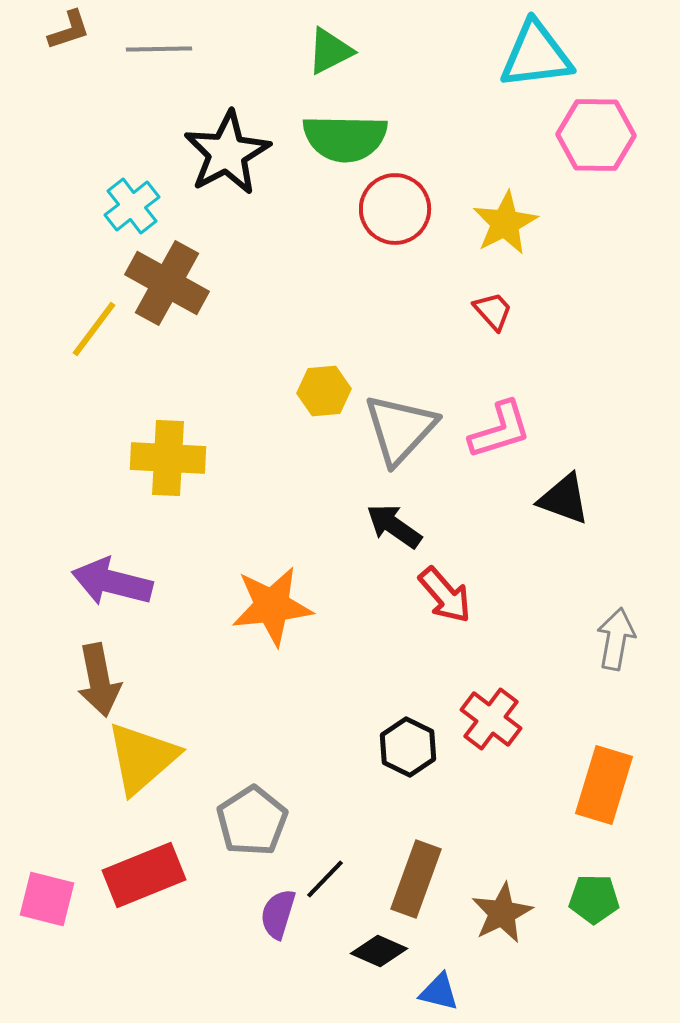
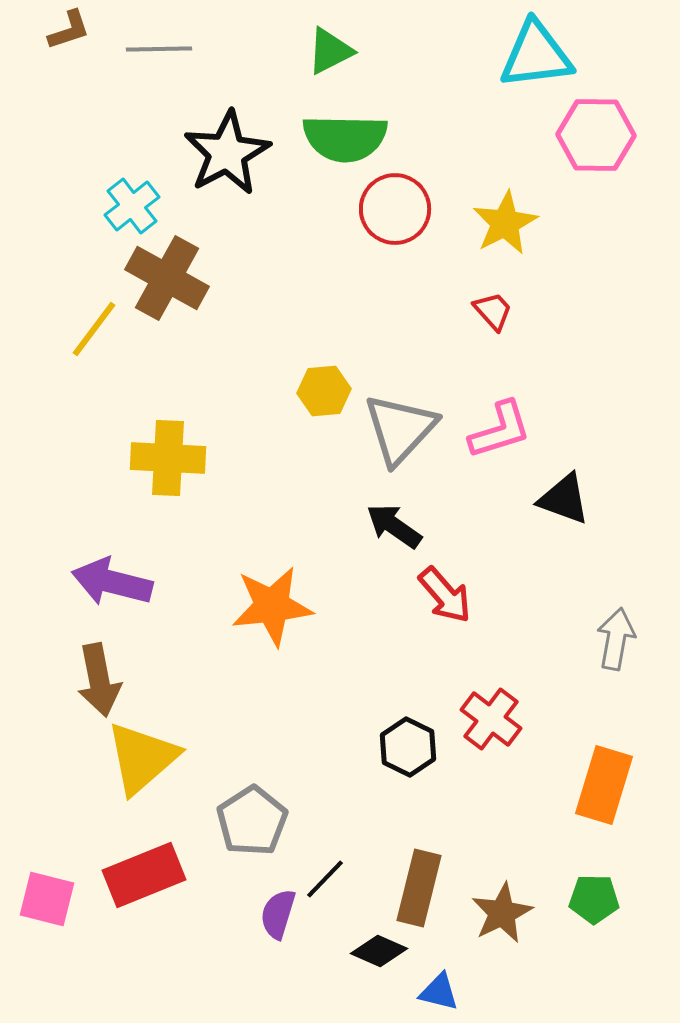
brown cross: moved 5 px up
brown rectangle: moved 3 px right, 9 px down; rotated 6 degrees counterclockwise
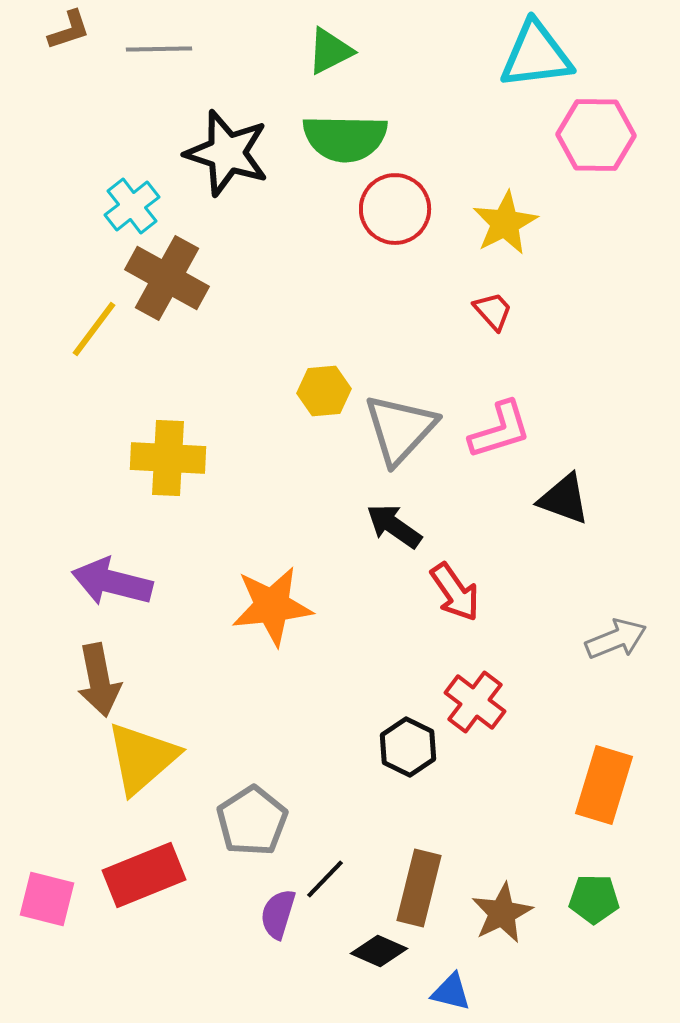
black star: rotated 26 degrees counterclockwise
red arrow: moved 10 px right, 3 px up; rotated 6 degrees clockwise
gray arrow: rotated 58 degrees clockwise
red cross: moved 16 px left, 17 px up
blue triangle: moved 12 px right
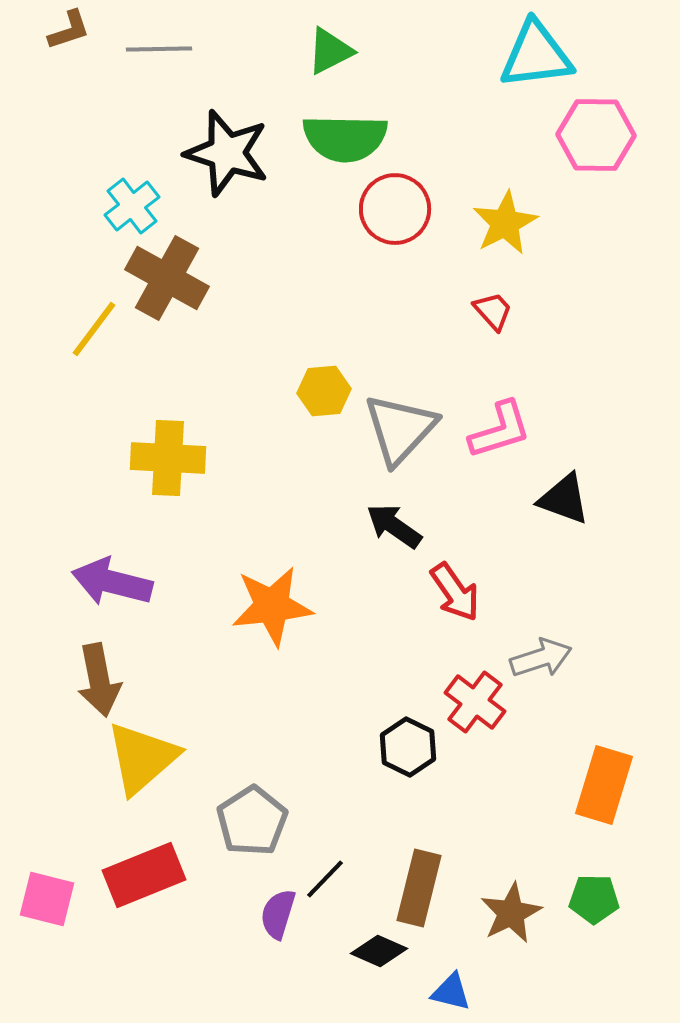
gray arrow: moved 75 px left, 19 px down; rotated 4 degrees clockwise
brown star: moved 9 px right
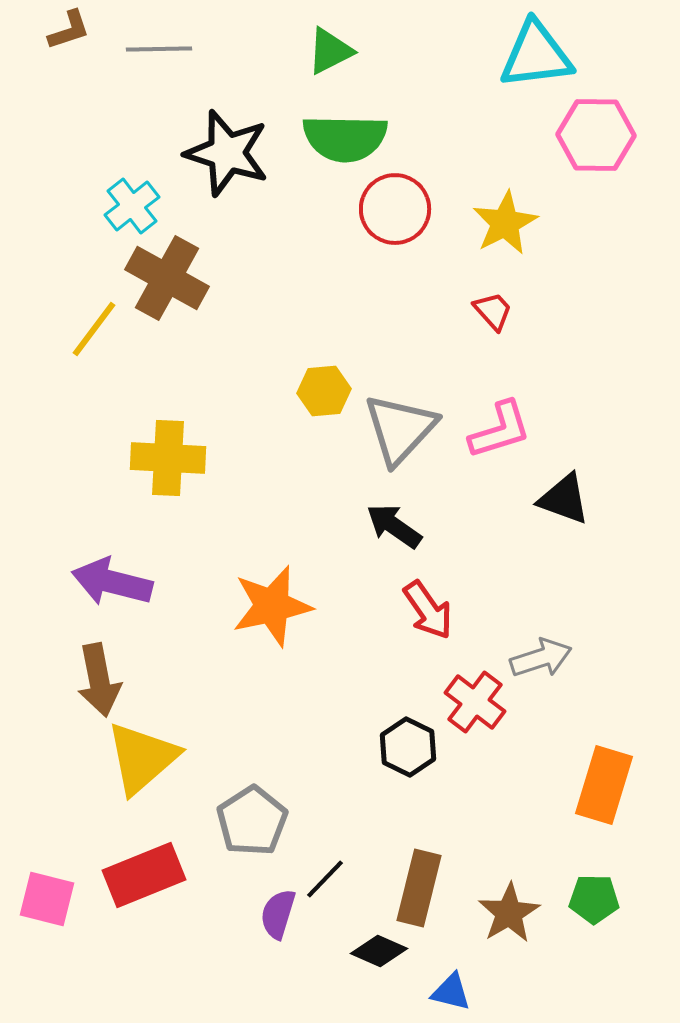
red arrow: moved 27 px left, 18 px down
orange star: rotated 6 degrees counterclockwise
brown star: moved 2 px left; rotated 4 degrees counterclockwise
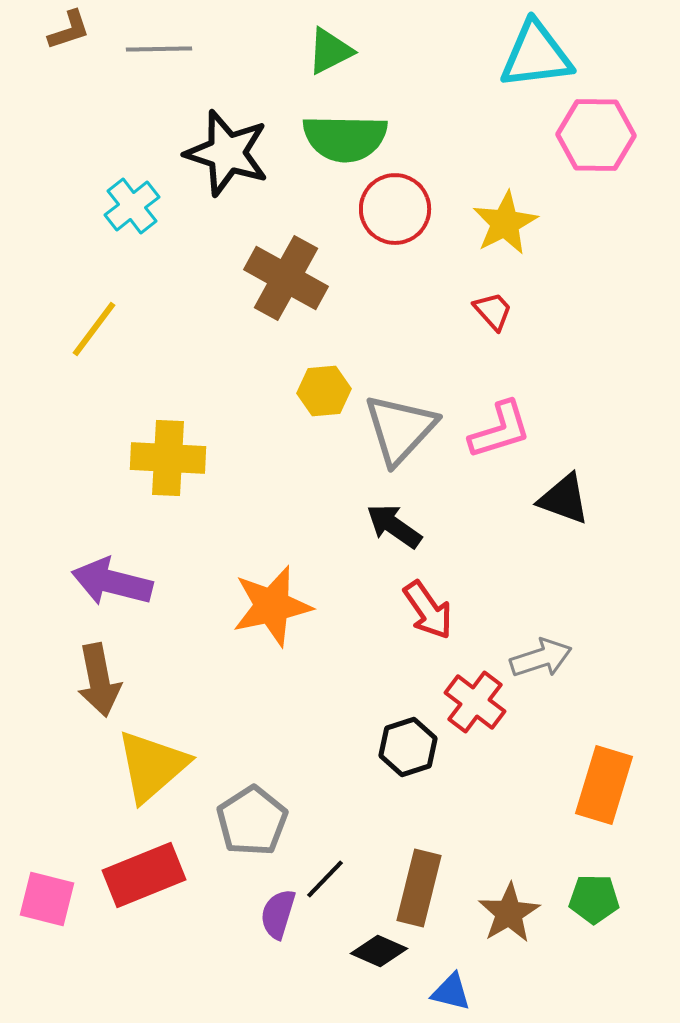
brown cross: moved 119 px right
black hexagon: rotated 16 degrees clockwise
yellow triangle: moved 10 px right, 8 px down
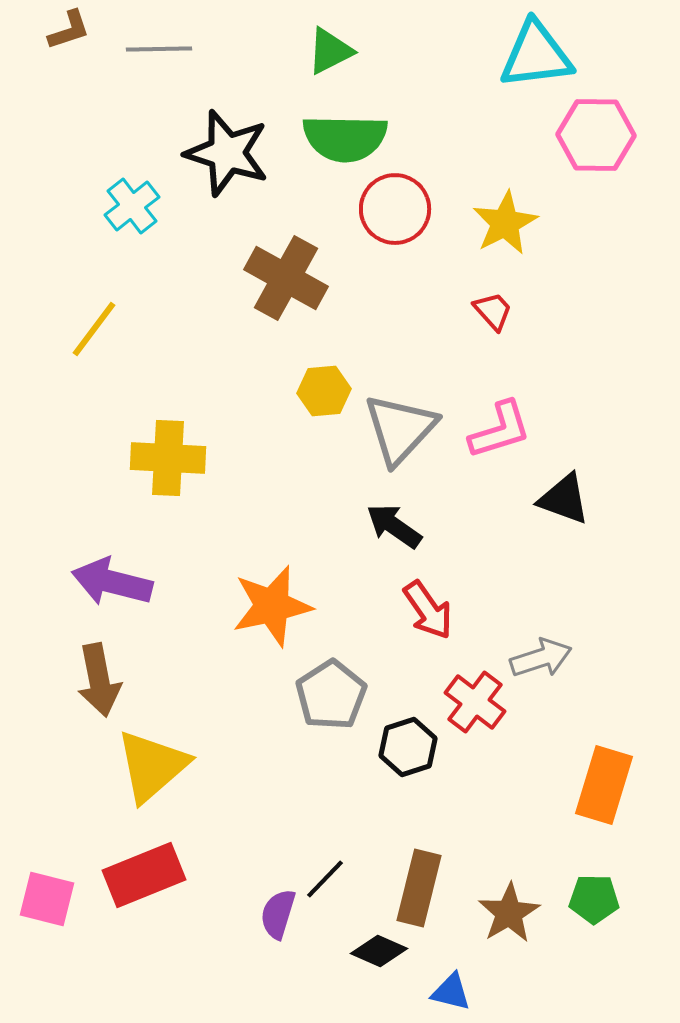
gray pentagon: moved 79 px right, 126 px up
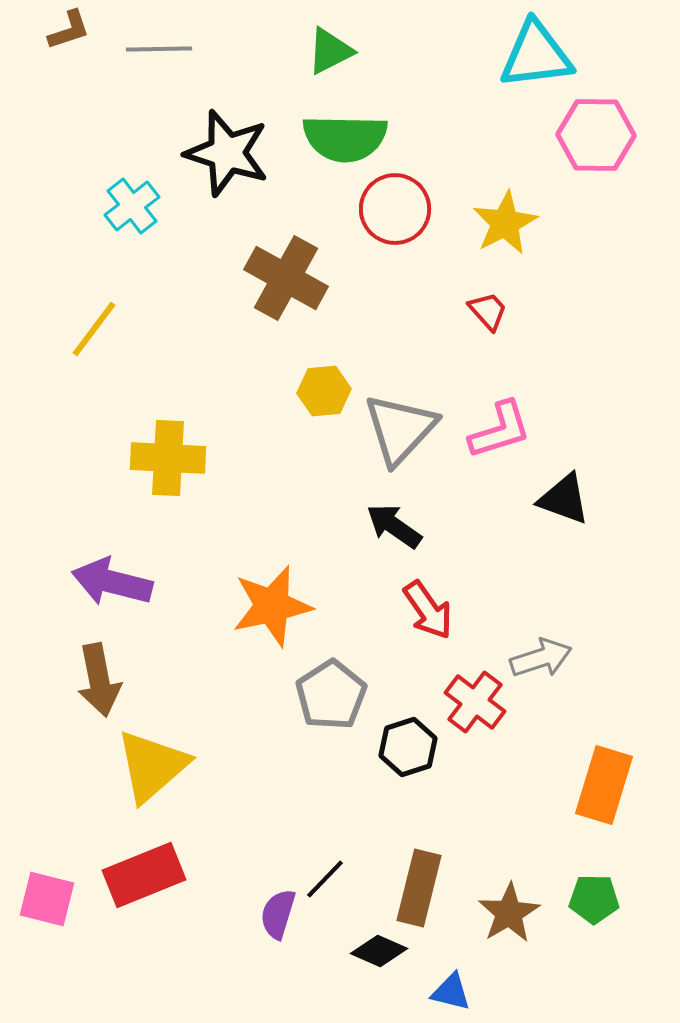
red trapezoid: moved 5 px left
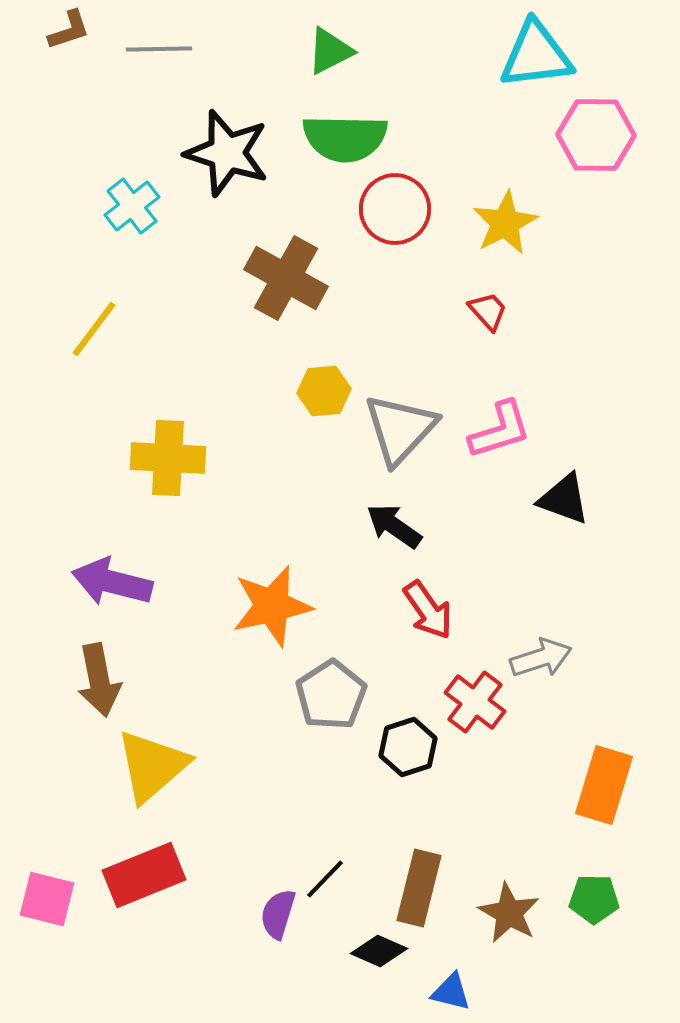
brown star: rotated 12 degrees counterclockwise
